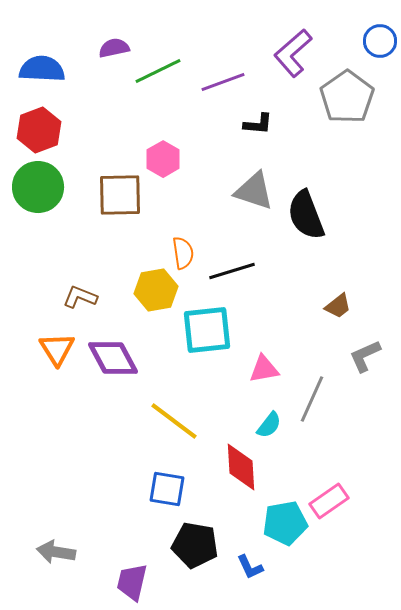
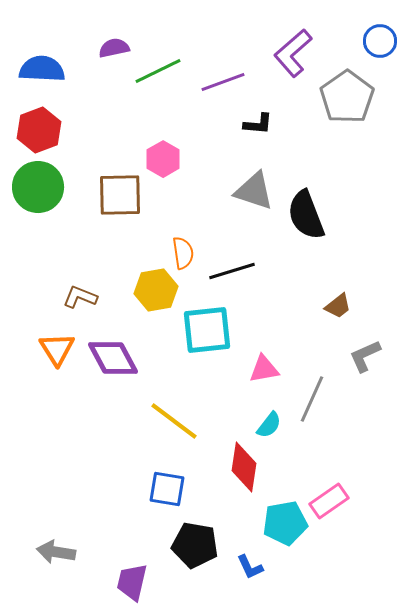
red diamond: moved 3 px right; rotated 12 degrees clockwise
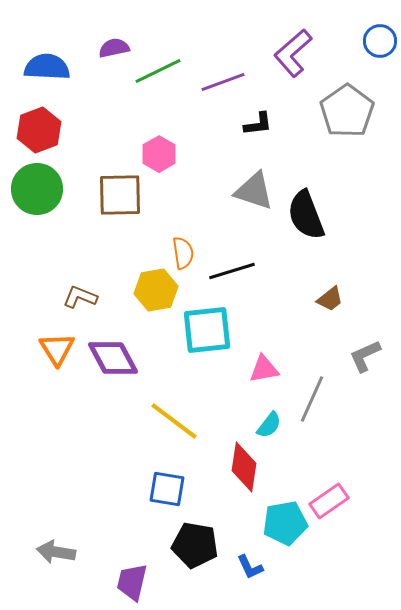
blue semicircle: moved 5 px right, 2 px up
gray pentagon: moved 14 px down
black L-shape: rotated 12 degrees counterclockwise
pink hexagon: moved 4 px left, 5 px up
green circle: moved 1 px left, 2 px down
brown trapezoid: moved 8 px left, 7 px up
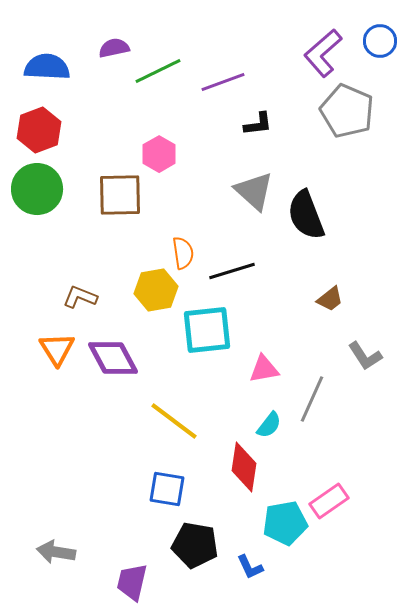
purple L-shape: moved 30 px right
gray pentagon: rotated 14 degrees counterclockwise
gray triangle: rotated 24 degrees clockwise
gray L-shape: rotated 99 degrees counterclockwise
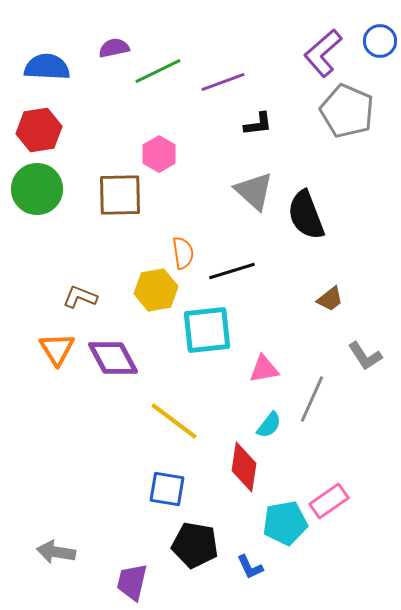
red hexagon: rotated 12 degrees clockwise
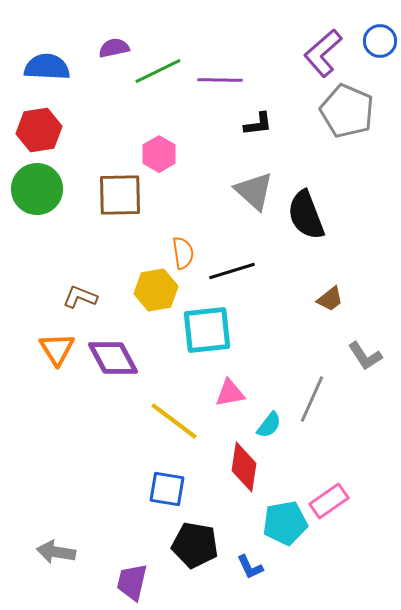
purple line: moved 3 px left, 2 px up; rotated 21 degrees clockwise
pink triangle: moved 34 px left, 24 px down
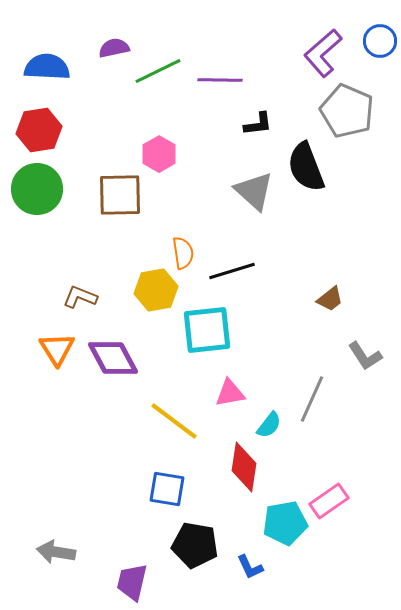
black semicircle: moved 48 px up
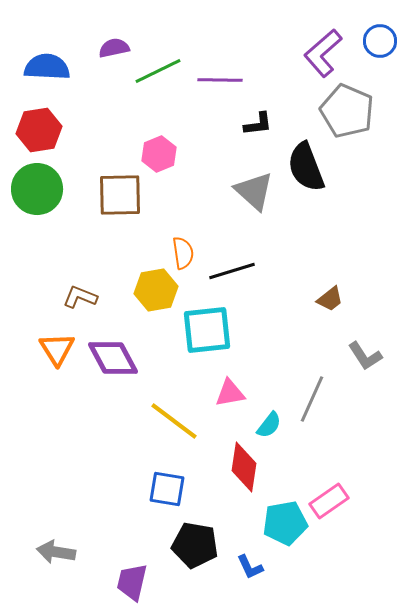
pink hexagon: rotated 8 degrees clockwise
